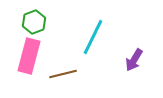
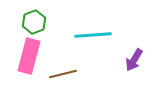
cyan line: moved 2 px up; rotated 60 degrees clockwise
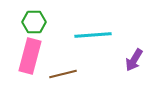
green hexagon: rotated 20 degrees clockwise
pink rectangle: moved 1 px right
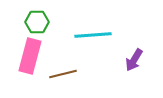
green hexagon: moved 3 px right
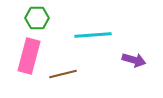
green hexagon: moved 4 px up
pink rectangle: moved 1 px left
purple arrow: rotated 105 degrees counterclockwise
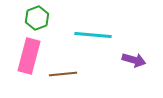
green hexagon: rotated 20 degrees counterclockwise
cyan line: rotated 9 degrees clockwise
brown line: rotated 8 degrees clockwise
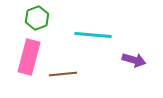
pink rectangle: moved 1 px down
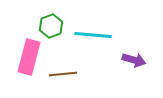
green hexagon: moved 14 px right, 8 px down
